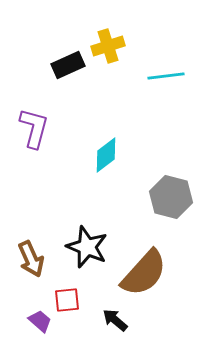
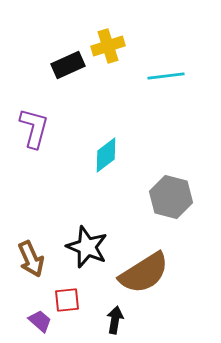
brown semicircle: rotated 16 degrees clockwise
black arrow: rotated 60 degrees clockwise
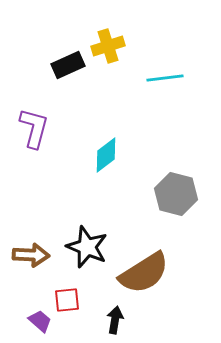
cyan line: moved 1 px left, 2 px down
gray hexagon: moved 5 px right, 3 px up
brown arrow: moved 4 px up; rotated 63 degrees counterclockwise
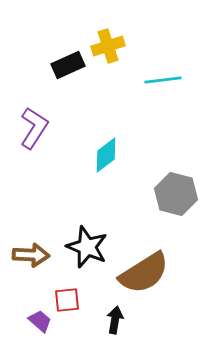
cyan line: moved 2 px left, 2 px down
purple L-shape: rotated 18 degrees clockwise
